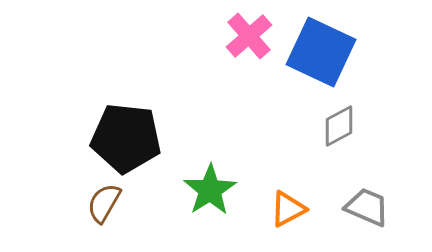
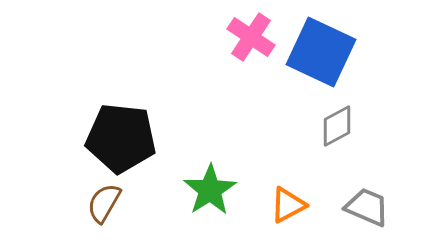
pink cross: moved 2 px right, 1 px down; rotated 15 degrees counterclockwise
gray diamond: moved 2 px left
black pentagon: moved 5 px left
orange triangle: moved 4 px up
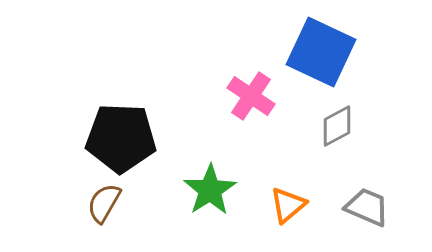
pink cross: moved 59 px down
black pentagon: rotated 4 degrees counterclockwise
orange triangle: rotated 12 degrees counterclockwise
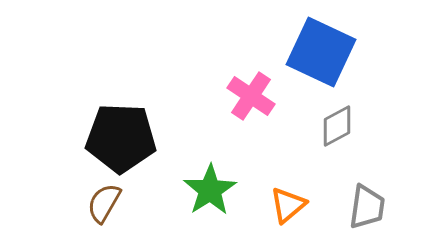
gray trapezoid: rotated 75 degrees clockwise
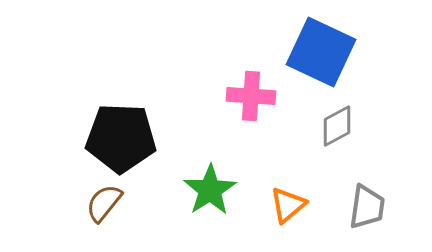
pink cross: rotated 30 degrees counterclockwise
brown semicircle: rotated 9 degrees clockwise
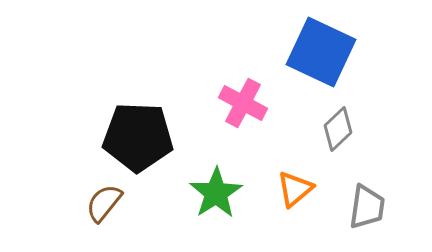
pink cross: moved 8 px left, 7 px down; rotated 24 degrees clockwise
gray diamond: moved 1 px right, 3 px down; rotated 15 degrees counterclockwise
black pentagon: moved 17 px right, 1 px up
green star: moved 6 px right, 3 px down
orange triangle: moved 7 px right, 16 px up
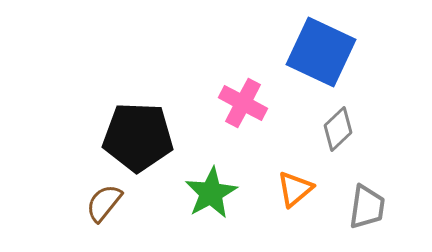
green star: moved 5 px left; rotated 4 degrees clockwise
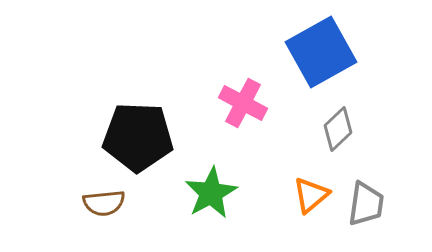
blue square: rotated 36 degrees clockwise
orange triangle: moved 16 px right, 6 px down
brown semicircle: rotated 135 degrees counterclockwise
gray trapezoid: moved 1 px left, 3 px up
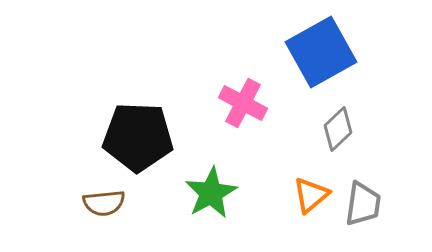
gray trapezoid: moved 3 px left
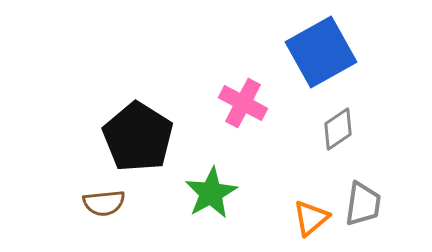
gray diamond: rotated 9 degrees clockwise
black pentagon: rotated 30 degrees clockwise
orange triangle: moved 23 px down
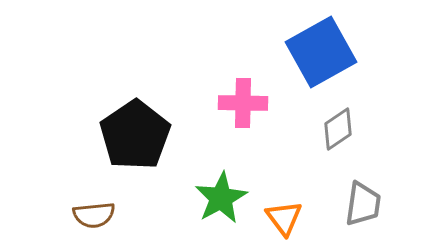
pink cross: rotated 27 degrees counterclockwise
black pentagon: moved 3 px left, 2 px up; rotated 6 degrees clockwise
green star: moved 10 px right, 5 px down
brown semicircle: moved 10 px left, 12 px down
orange triangle: moved 27 px left; rotated 27 degrees counterclockwise
